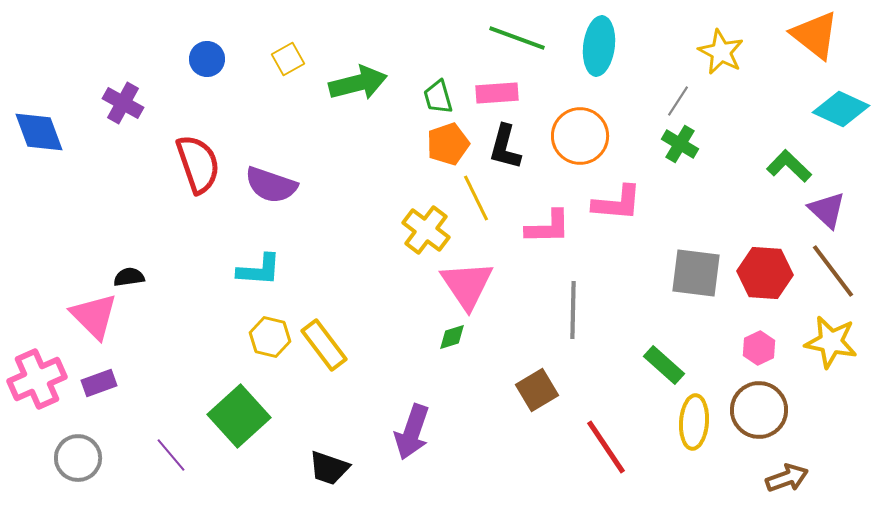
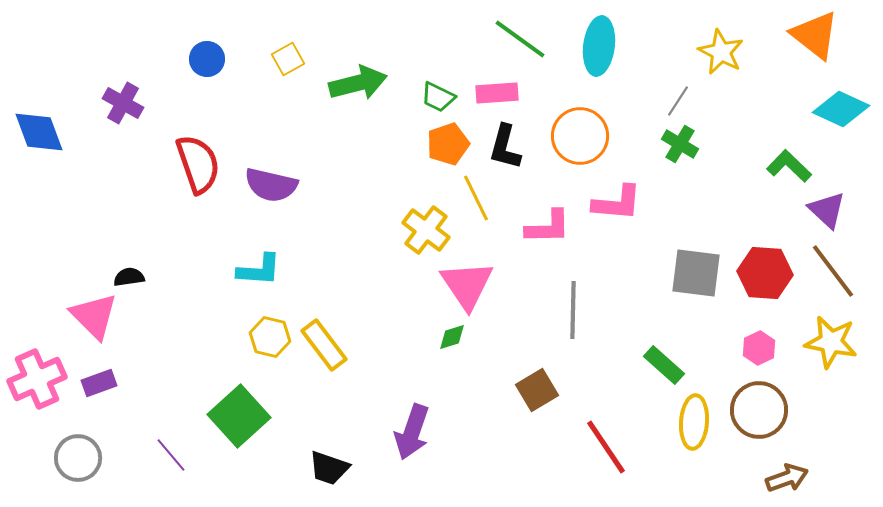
green line at (517, 38): moved 3 px right, 1 px down; rotated 16 degrees clockwise
green trapezoid at (438, 97): rotated 48 degrees counterclockwise
purple semicircle at (271, 185): rotated 6 degrees counterclockwise
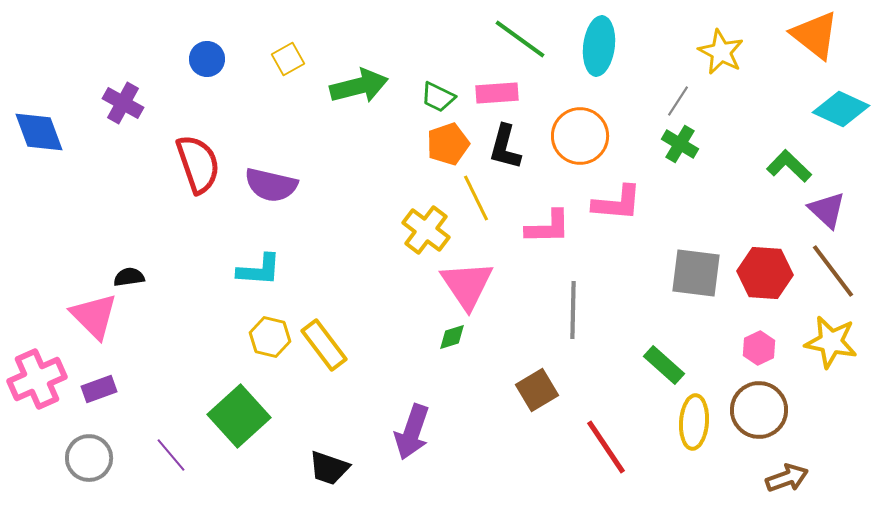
green arrow at (358, 83): moved 1 px right, 3 px down
purple rectangle at (99, 383): moved 6 px down
gray circle at (78, 458): moved 11 px right
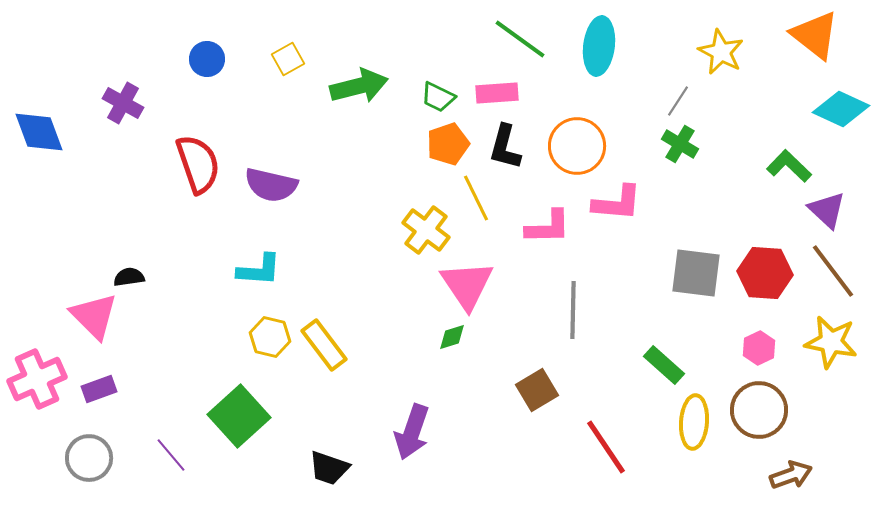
orange circle at (580, 136): moved 3 px left, 10 px down
brown arrow at (787, 478): moved 4 px right, 3 px up
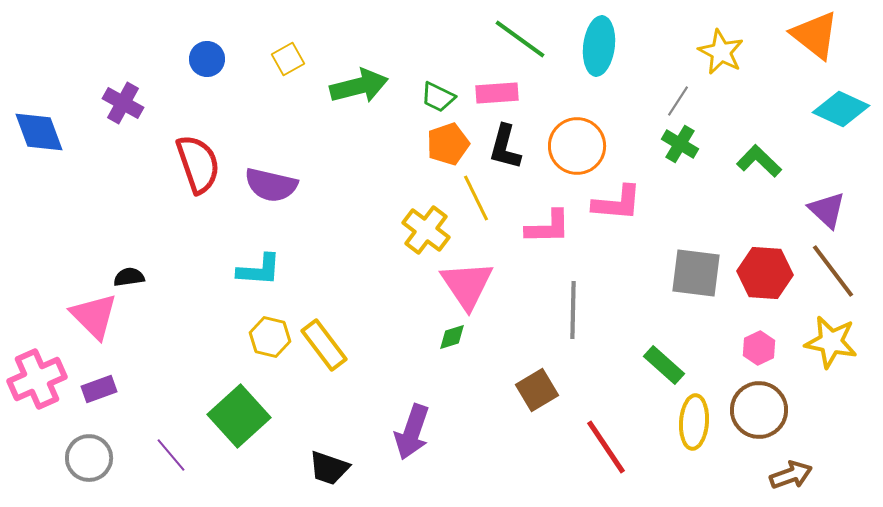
green L-shape at (789, 166): moved 30 px left, 5 px up
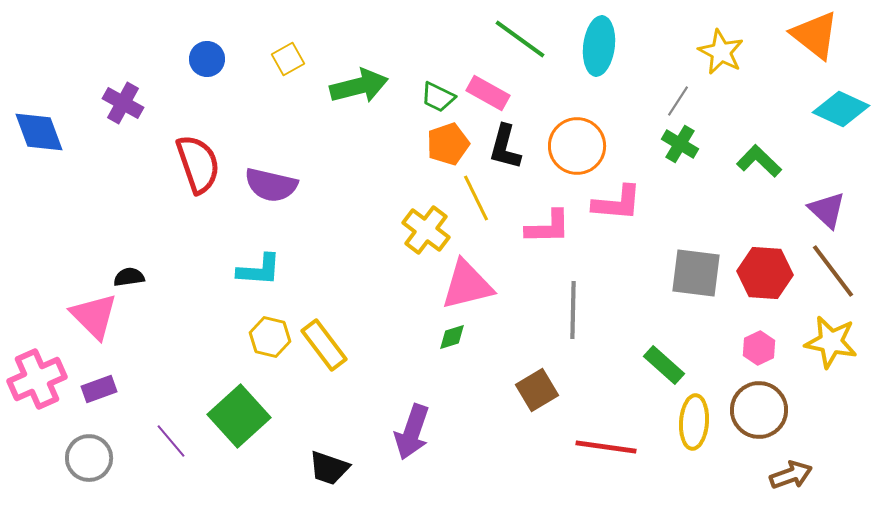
pink rectangle at (497, 93): moved 9 px left; rotated 33 degrees clockwise
pink triangle at (467, 285): rotated 50 degrees clockwise
red line at (606, 447): rotated 48 degrees counterclockwise
purple line at (171, 455): moved 14 px up
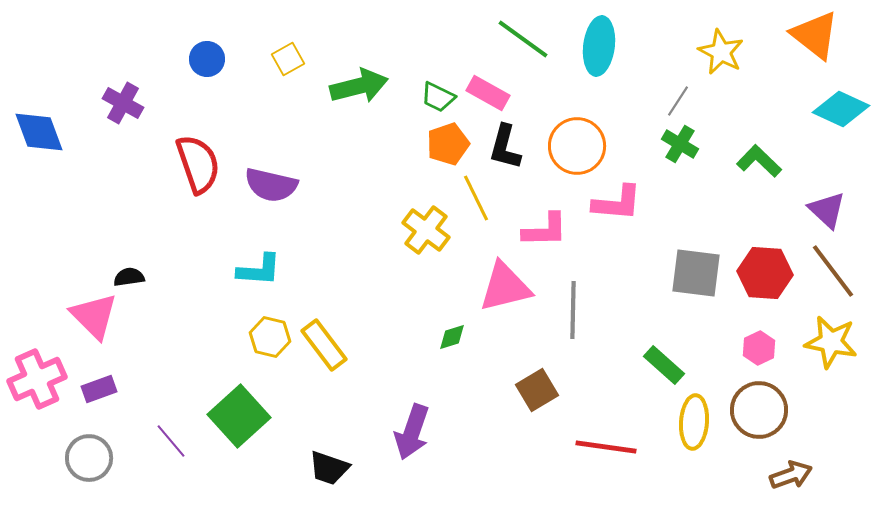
green line at (520, 39): moved 3 px right
pink L-shape at (548, 227): moved 3 px left, 3 px down
pink triangle at (467, 285): moved 38 px right, 2 px down
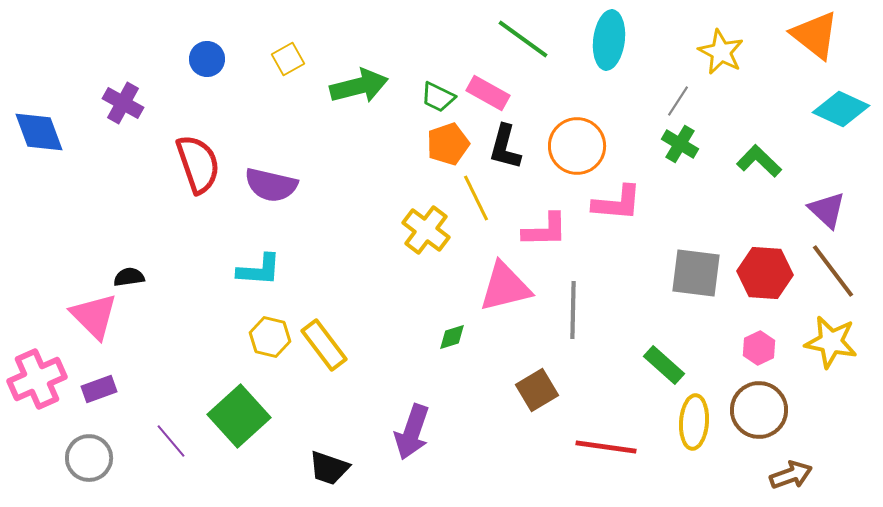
cyan ellipse at (599, 46): moved 10 px right, 6 px up
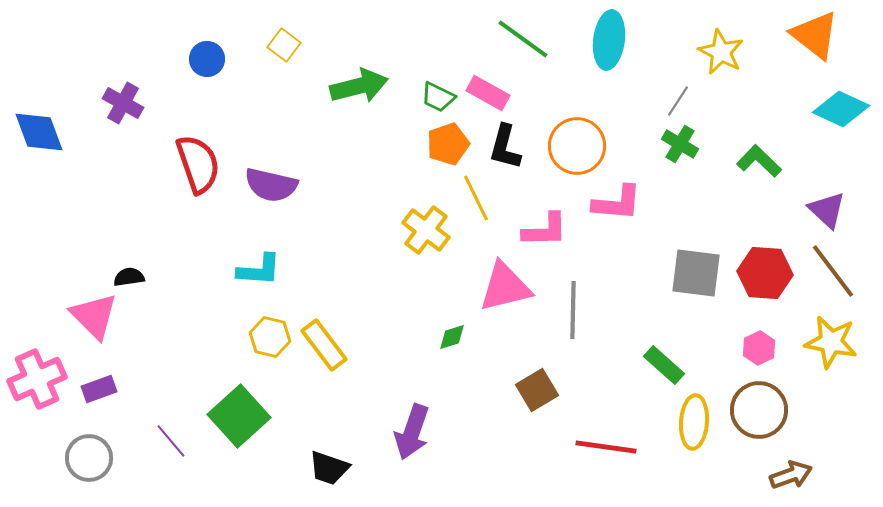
yellow square at (288, 59): moved 4 px left, 14 px up; rotated 24 degrees counterclockwise
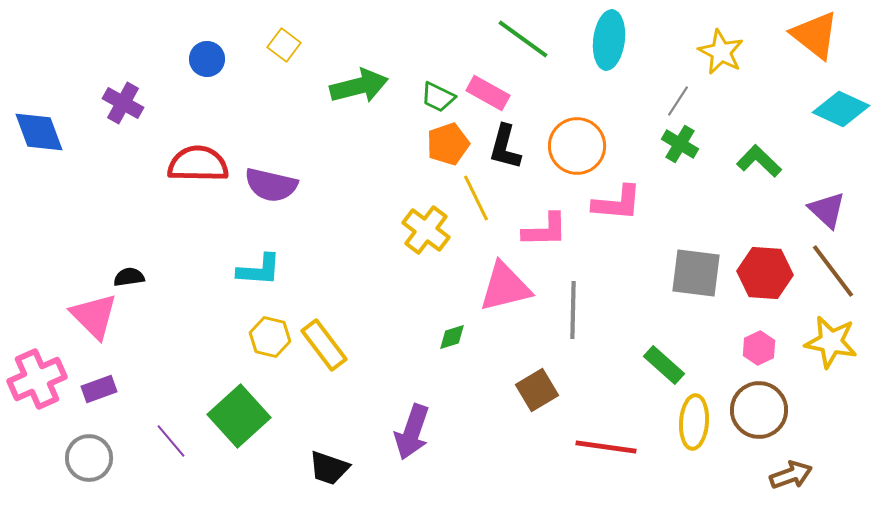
red semicircle at (198, 164): rotated 70 degrees counterclockwise
